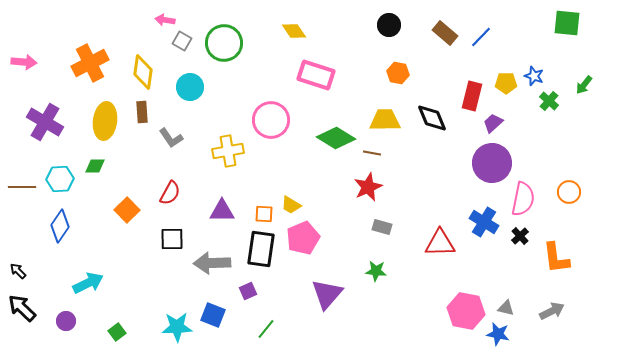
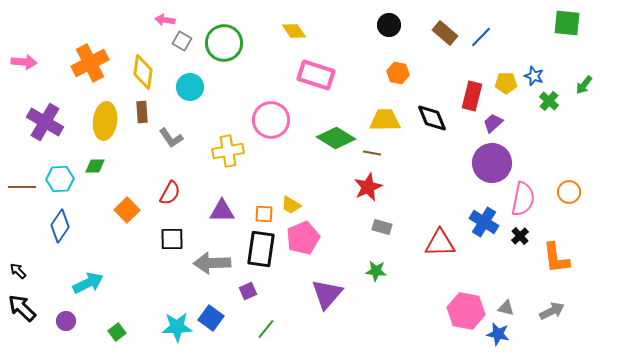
blue square at (213, 315): moved 2 px left, 3 px down; rotated 15 degrees clockwise
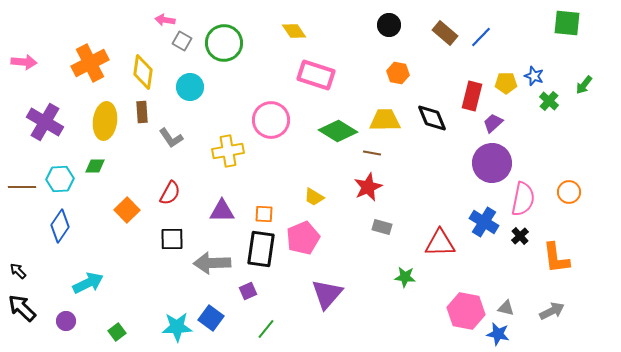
green diamond at (336, 138): moved 2 px right, 7 px up
yellow trapezoid at (291, 205): moved 23 px right, 8 px up
green star at (376, 271): moved 29 px right, 6 px down
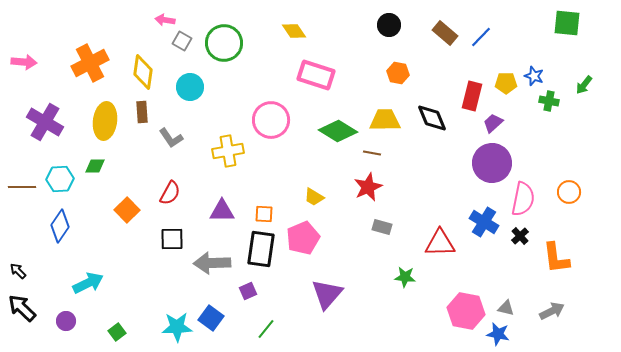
green cross at (549, 101): rotated 30 degrees counterclockwise
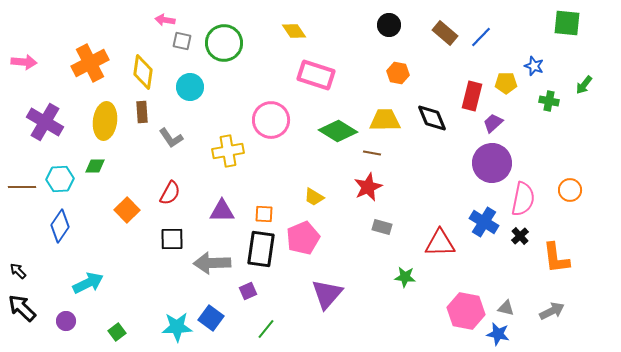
gray square at (182, 41): rotated 18 degrees counterclockwise
blue star at (534, 76): moved 10 px up
orange circle at (569, 192): moved 1 px right, 2 px up
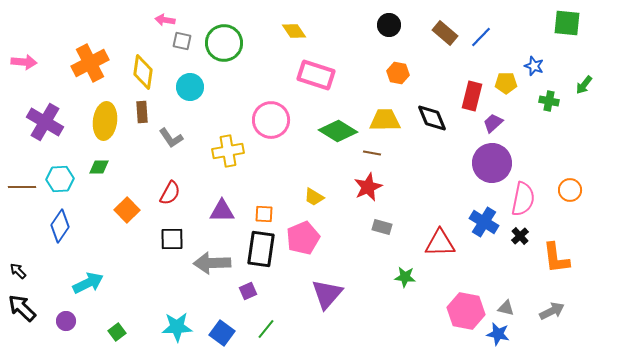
green diamond at (95, 166): moved 4 px right, 1 px down
blue square at (211, 318): moved 11 px right, 15 px down
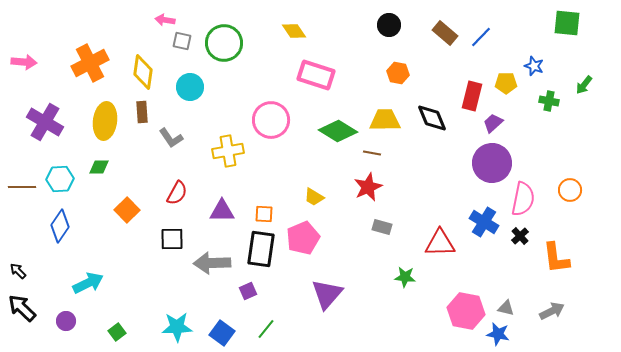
red semicircle at (170, 193): moved 7 px right
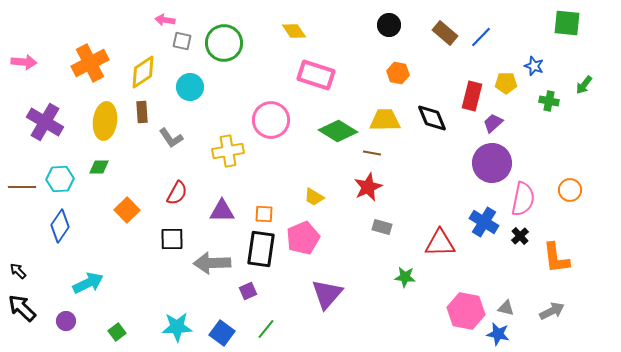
yellow diamond at (143, 72): rotated 48 degrees clockwise
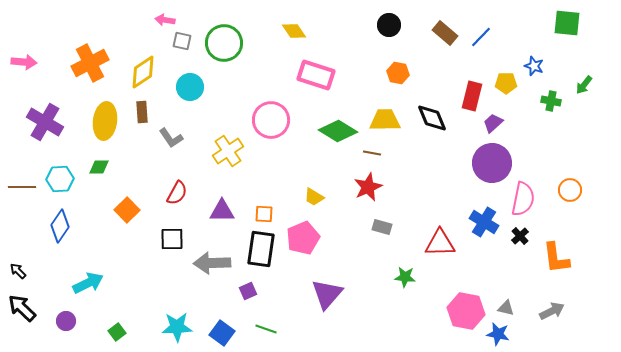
green cross at (549, 101): moved 2 px right
yellow cross at (228, 151): rotated 24 degrees counterclockwise
green line at (266, 329): rotated 70 degrees clockwise
